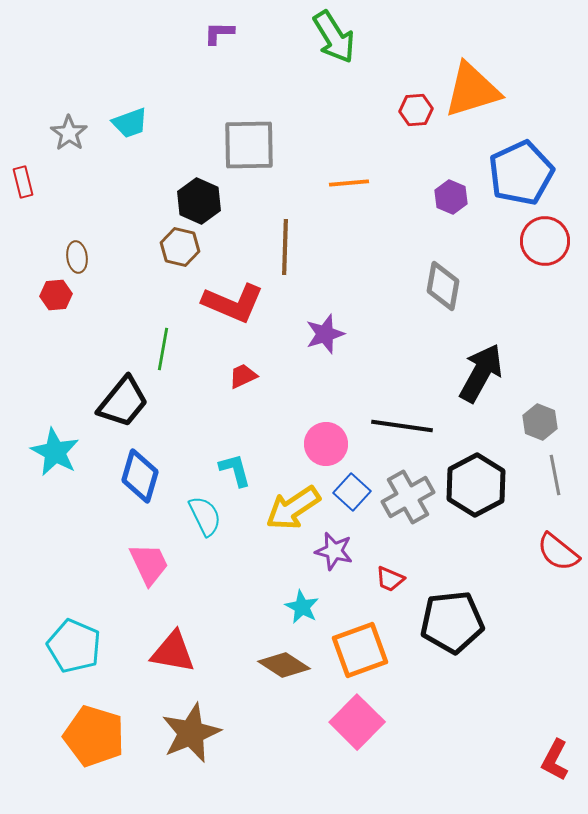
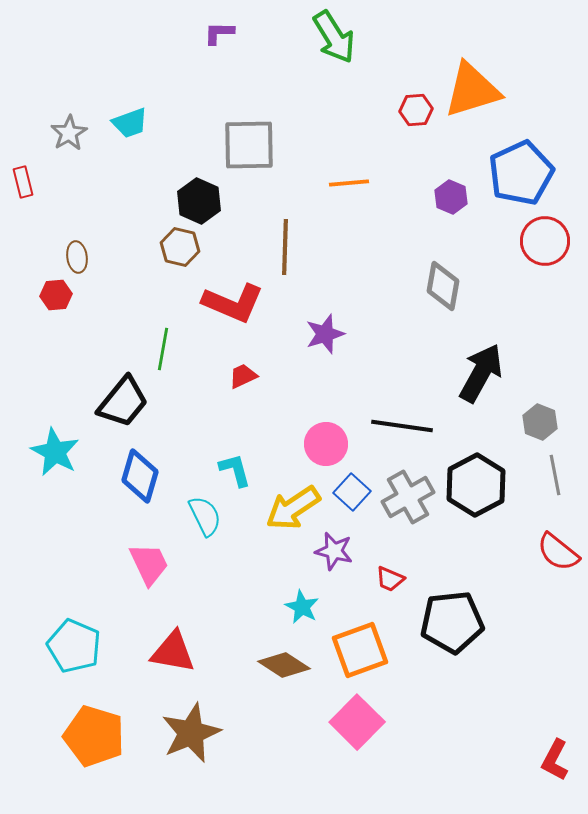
gray star at (69, 133): rotated 6 degrees clockwise
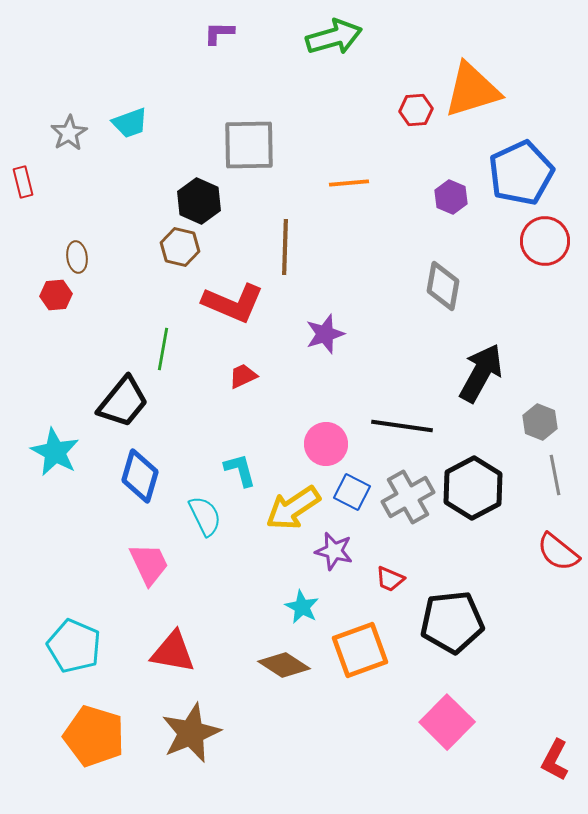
green arrow at (334, 37): rotated 74 degrees counterclockwise
cyan L-shape at (235, 470): moved 5 px right
black hexagon at (476, 485): moved 3 px left, 3 px down
blue square at (352, 492): rotated 15 degrees counterclockwise
pink square at (357, 722): moved 90 px right
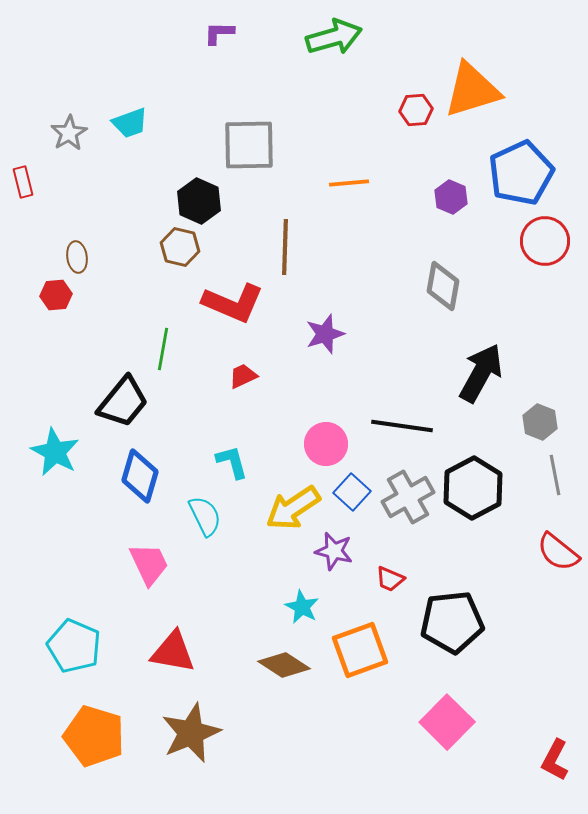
cyan L-shape at (240, 470): moved 8 px left, 8 px up
blue square at (352, 492): rotated 15 degrees clockwise
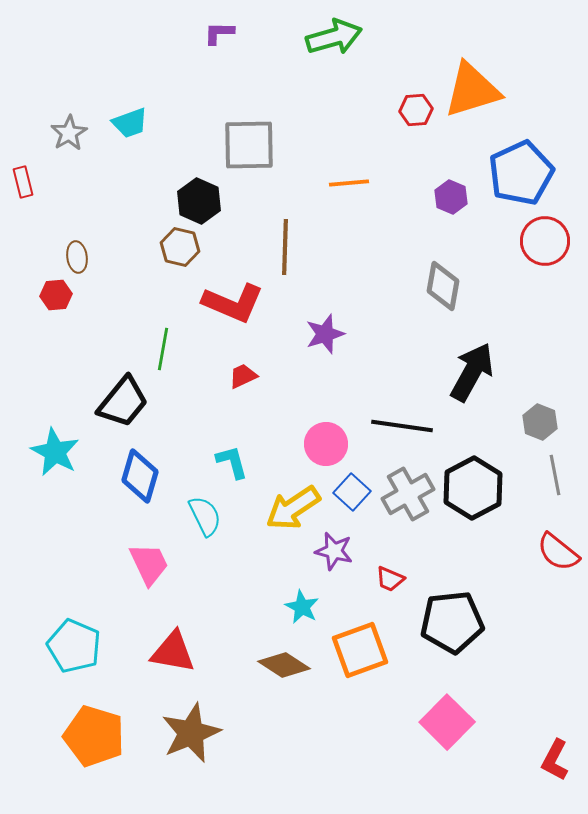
black arrow at (481, 373): moved 9 px left, 1 px up
gray cross at (408, 497): moved 3 px up
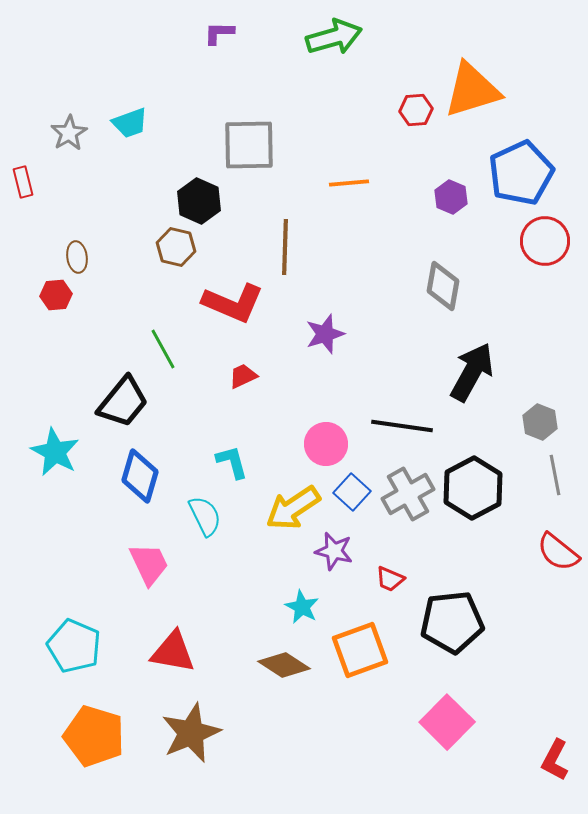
brown hexagon at (180, 247): moved 4 px left
green line at (163, 349): rotated 39 degrees counterclockwise
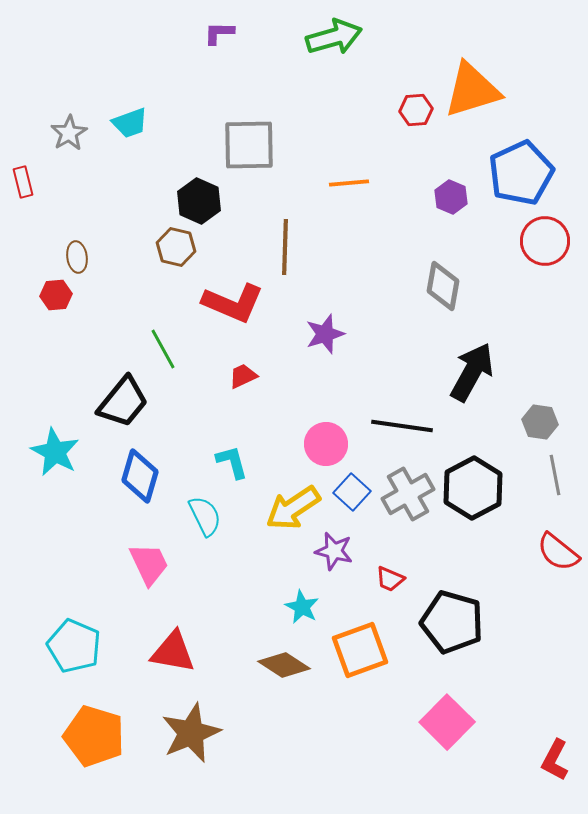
gray hexagon at (540, 422): rotated 12 degrees counterclockwise
black pentagon at (452, 622): rotated 22 degrees clockwise
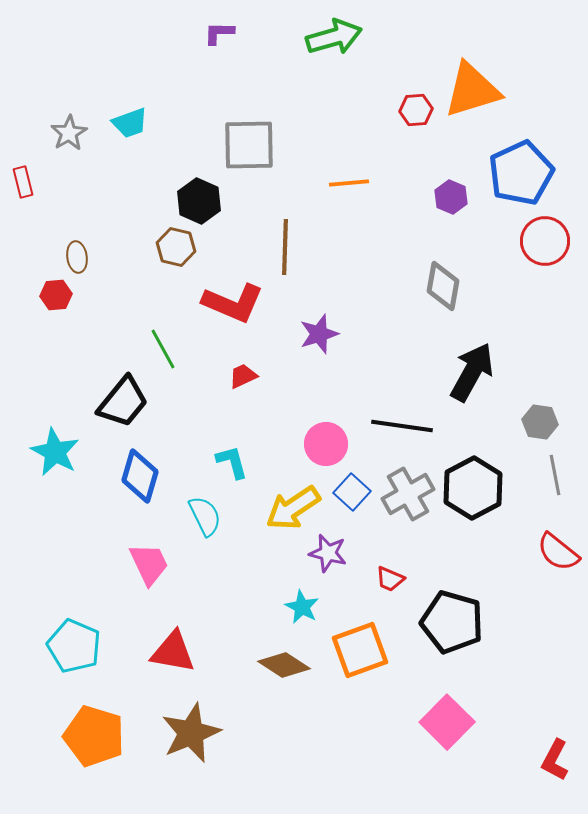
purple star at (325, 334): moved 6 px left
purple star at (334, 551): moved 6 px left, 2 px down
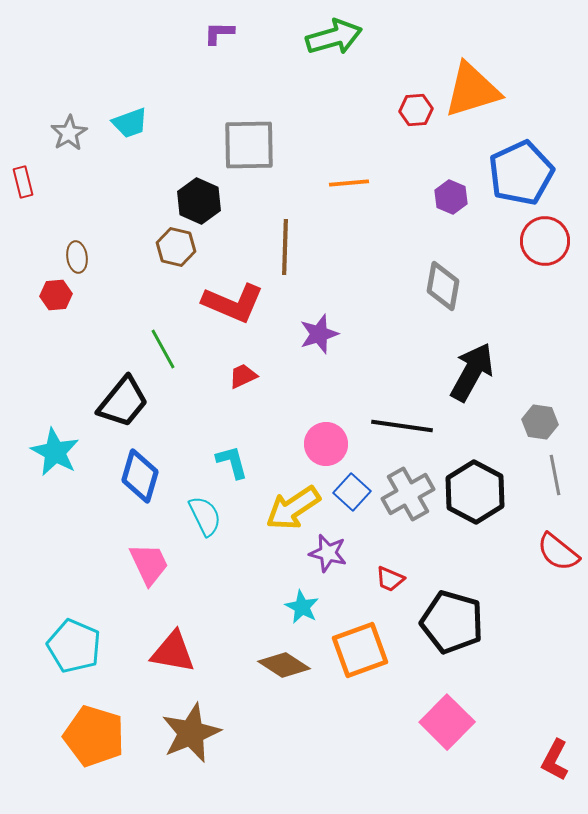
black hexagon at (473, 488): moved 2 px right, 4 px down; rotated 4 degrees counterclockwise
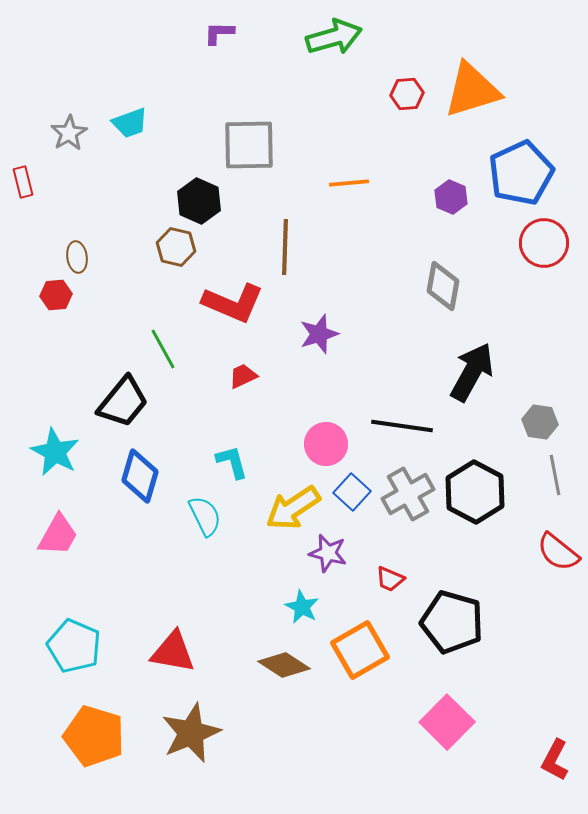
red hexagon at (416, 110): moved 9 px left, 16 px up
red circle at (545, 241): moved 1 px left, 2 px down
pink trapezoid at (149, 564): moved 91 px left, 29 px up; rotated 54 degrees clockwise
orange square at (360, 650): rotated 10 degrees counterclockwise
